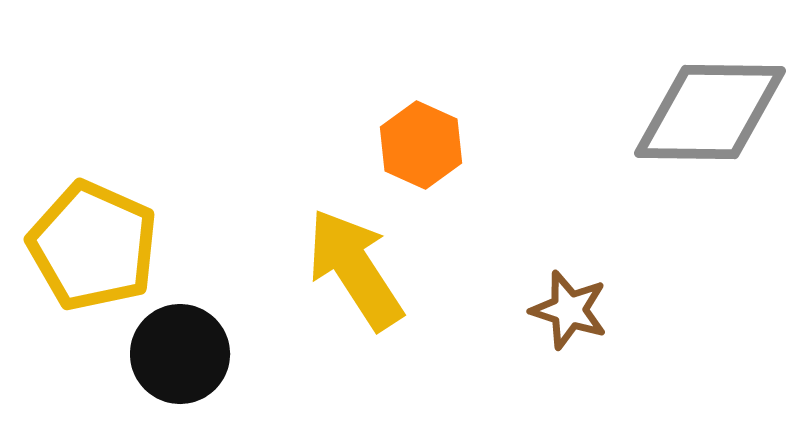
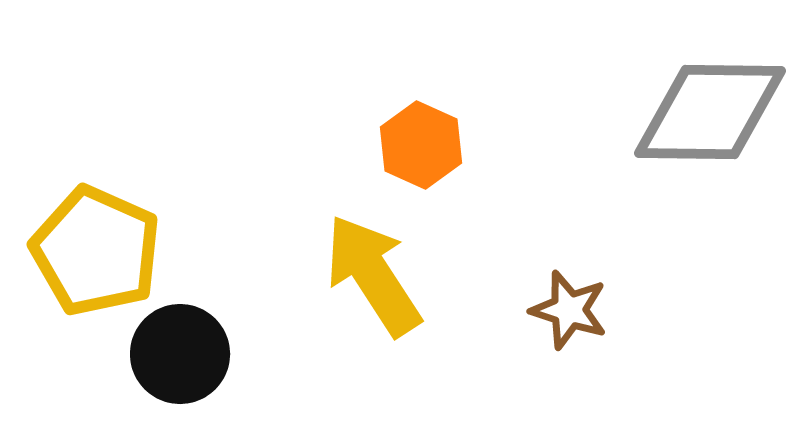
yellow pentagon: moved 3 px right, 5 px down
yellow arrow: moved 18 px right, 6 px down
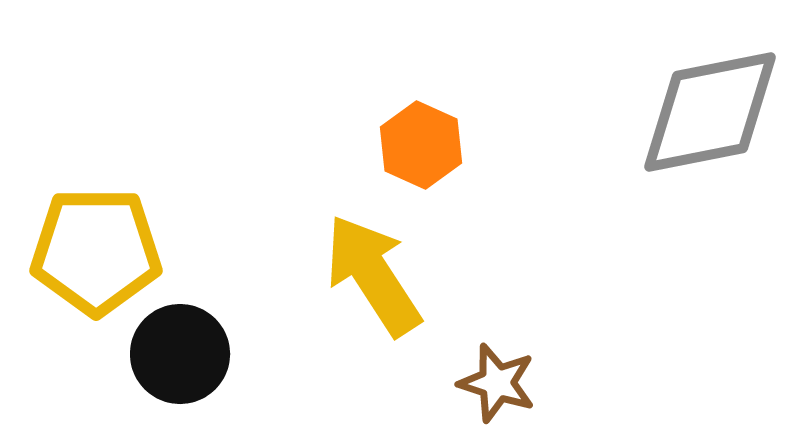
gray diamond: rotated 12 degrees counterclockwise
yellow pentagon: rotated 24 degrees counterclockwise
brown star: moved 72 px left, 73 px down
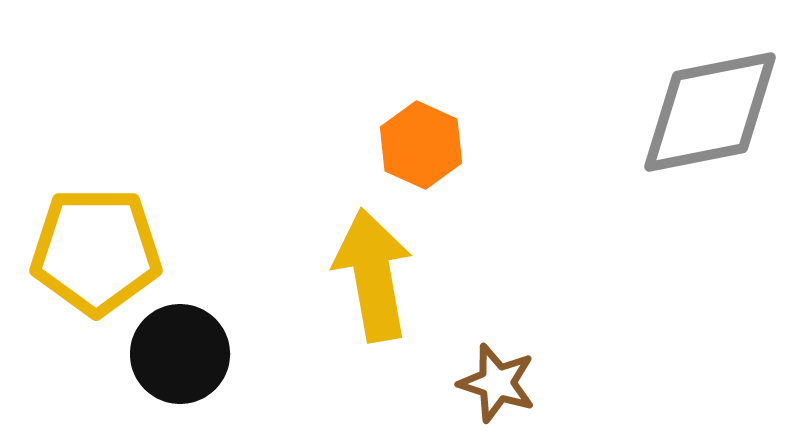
yellow arrow: rotated 23 degrees clockwise
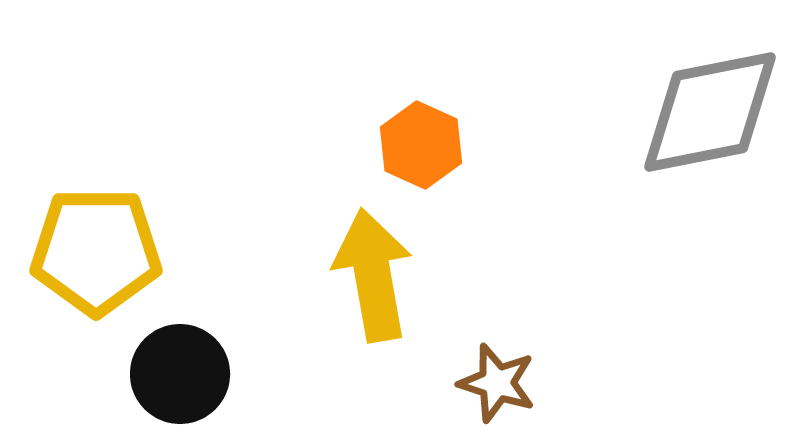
black circle: moved 20 px down
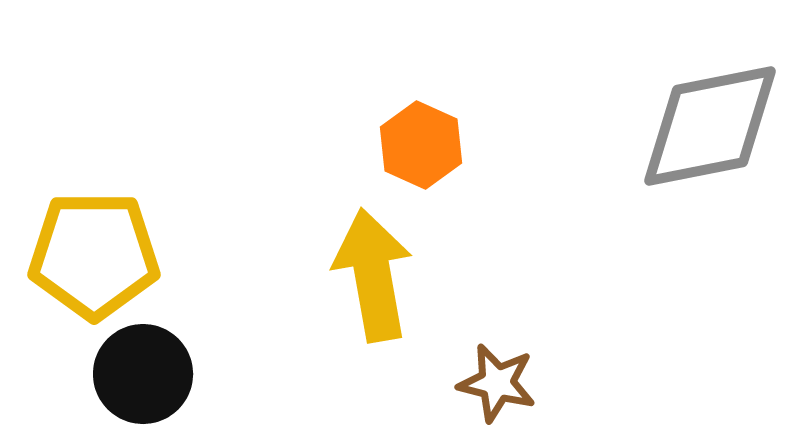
gray diamond: moved 14 px down
yellow pentagon: moved 2 px left, 4 px down
black circle: moved 37 px left
brown star: rotated 4 degrees counterclockwise
